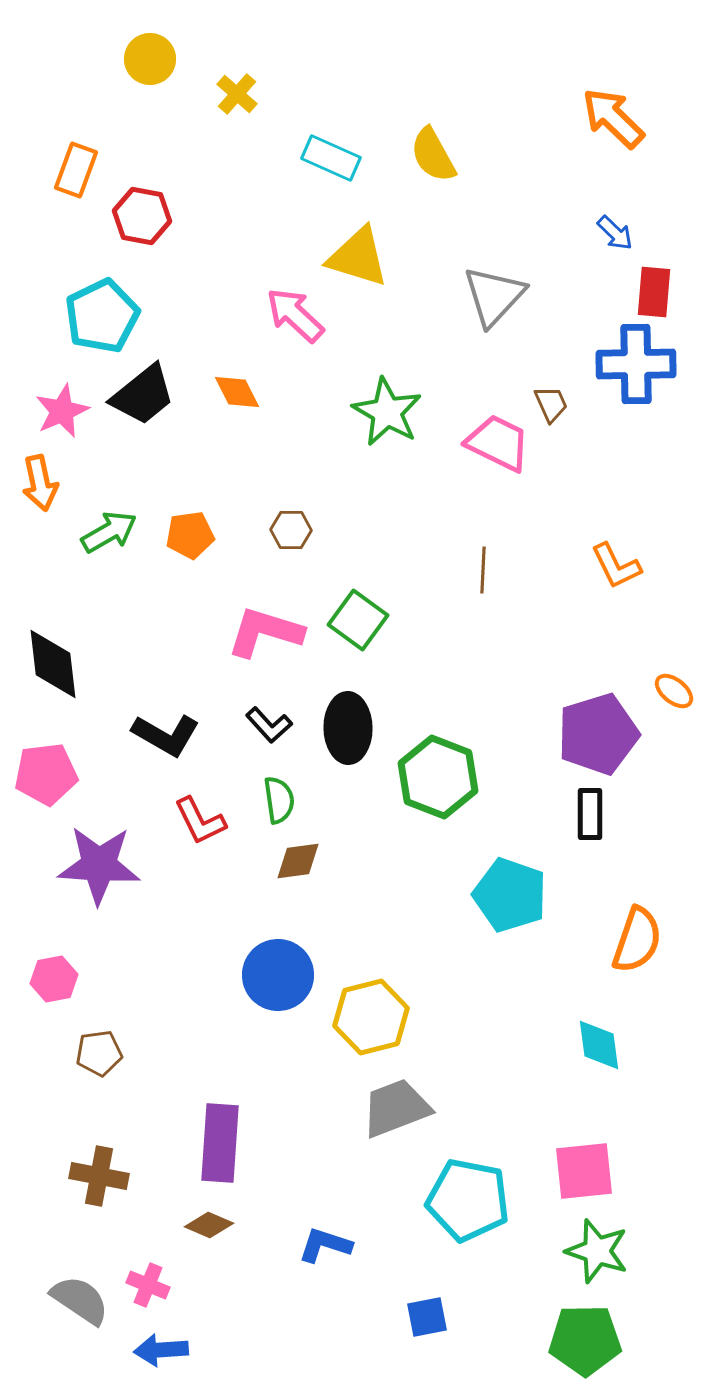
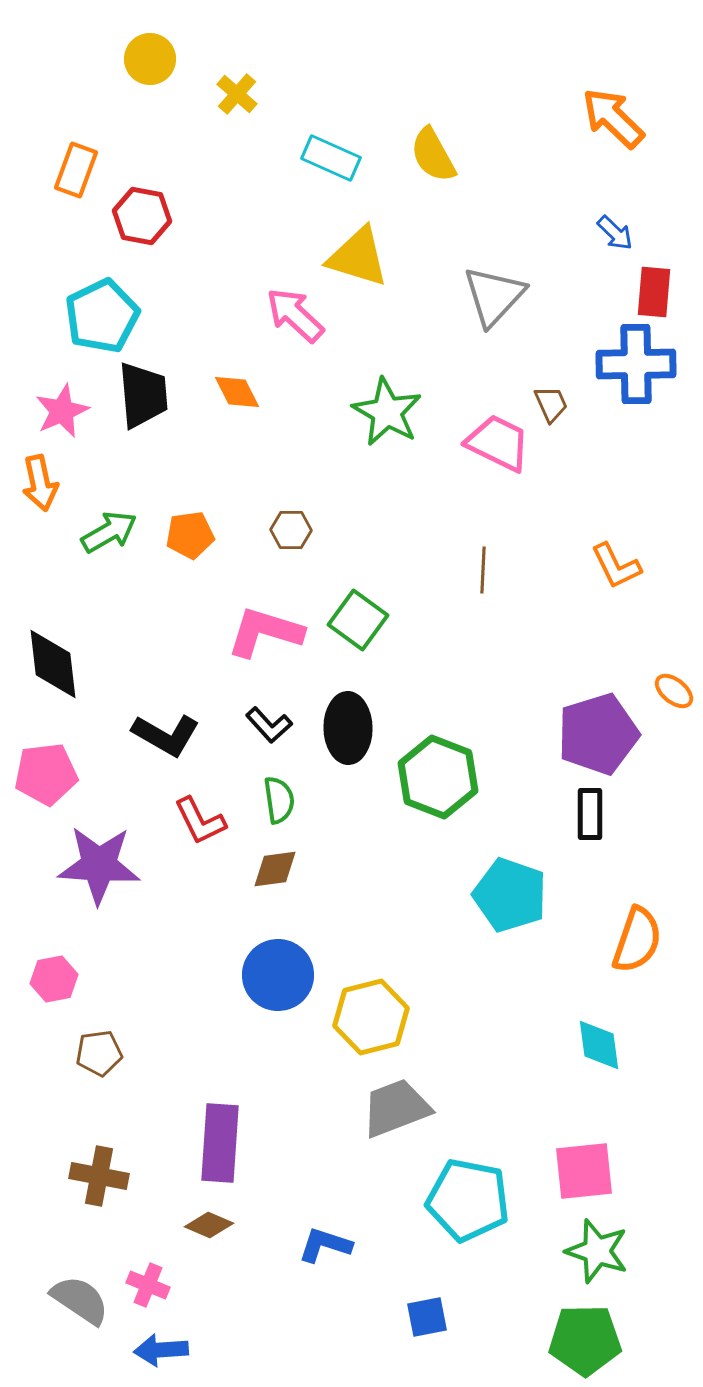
black trapezoid at (143, 395): rotated 56 degrees counterclockwise
brown diamond at (298, 861): moved 23 px left, 8 px down
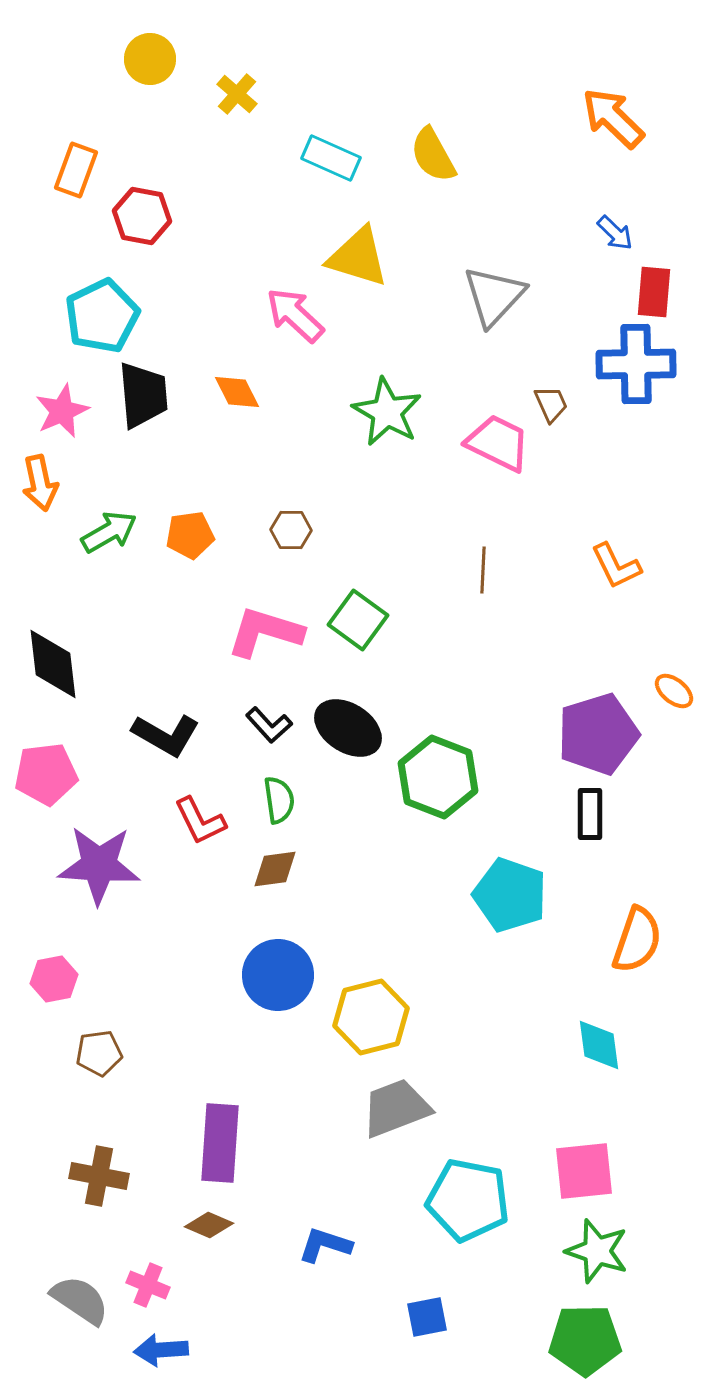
black ellipse at (348, 728): rotated 56 degrees counterclockwise
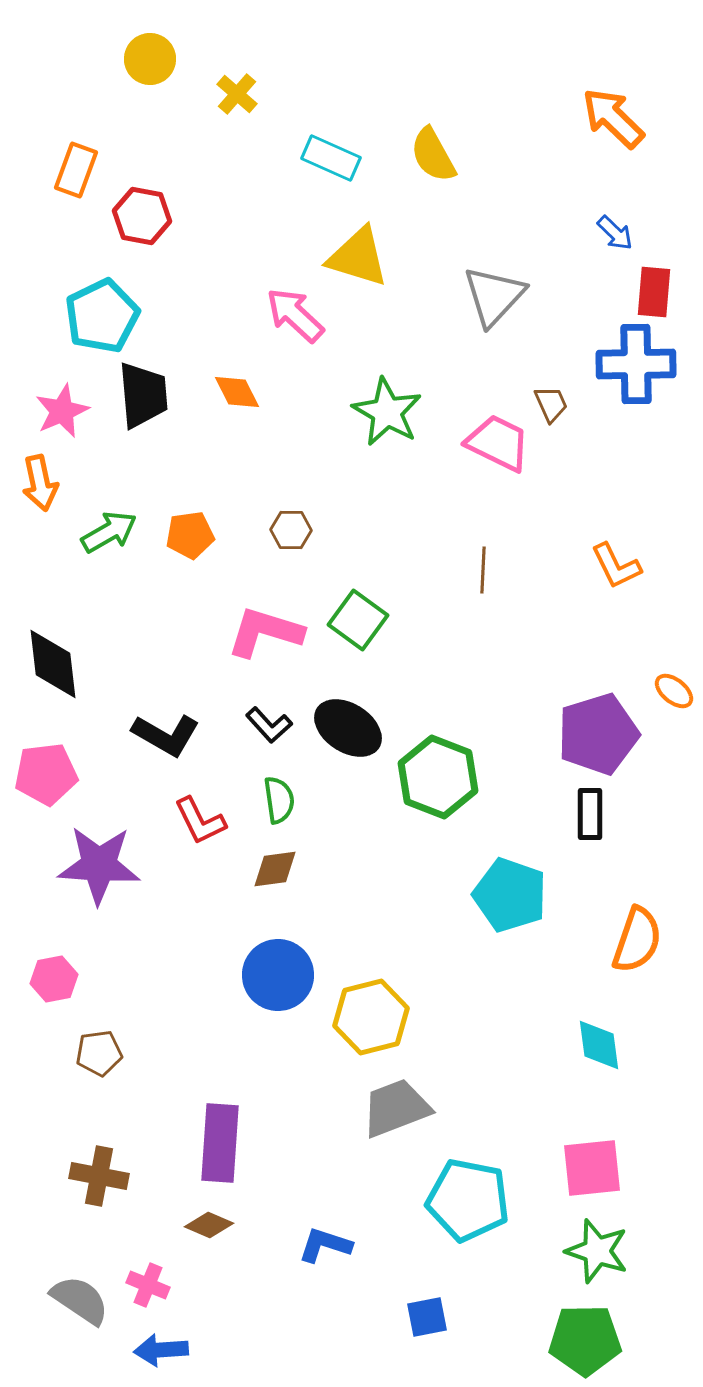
pink square at (584, 1171): moved 8 px right, 3 px up
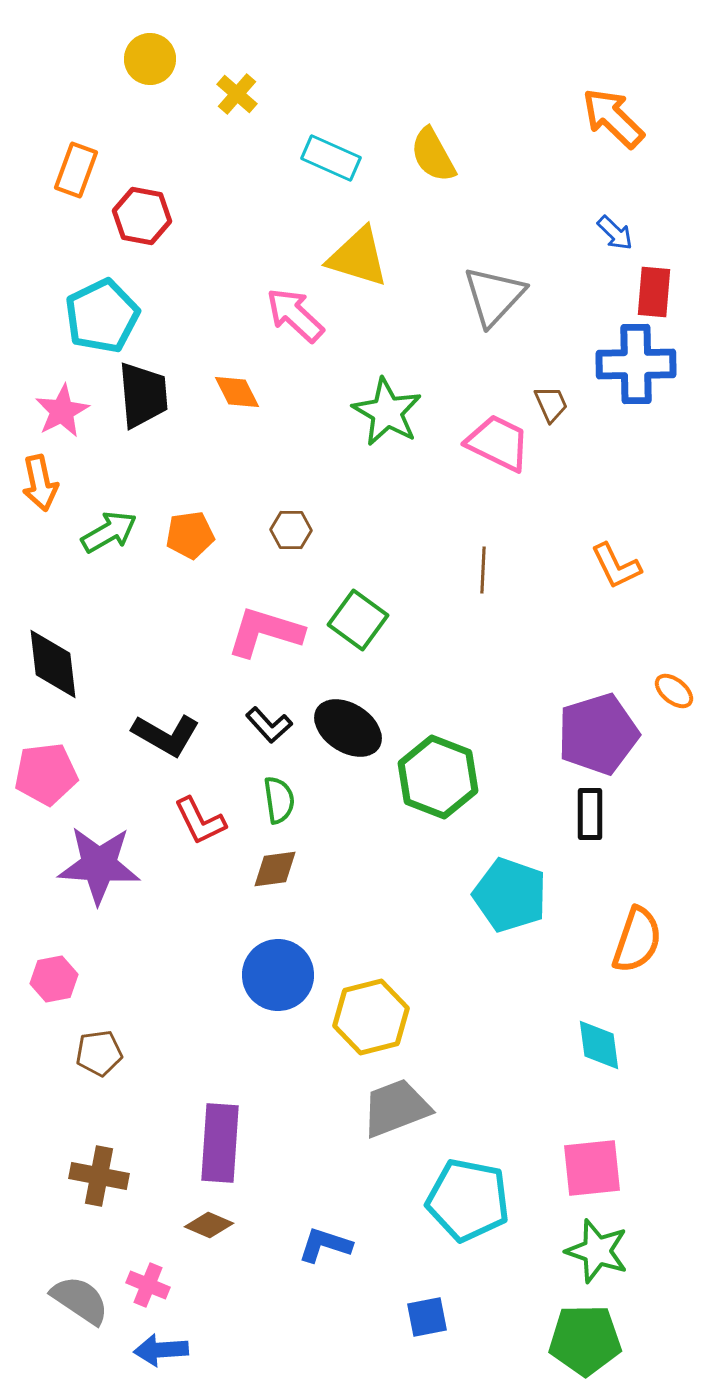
pink star at (62, 411): rotated 4 degrees counterclockwise
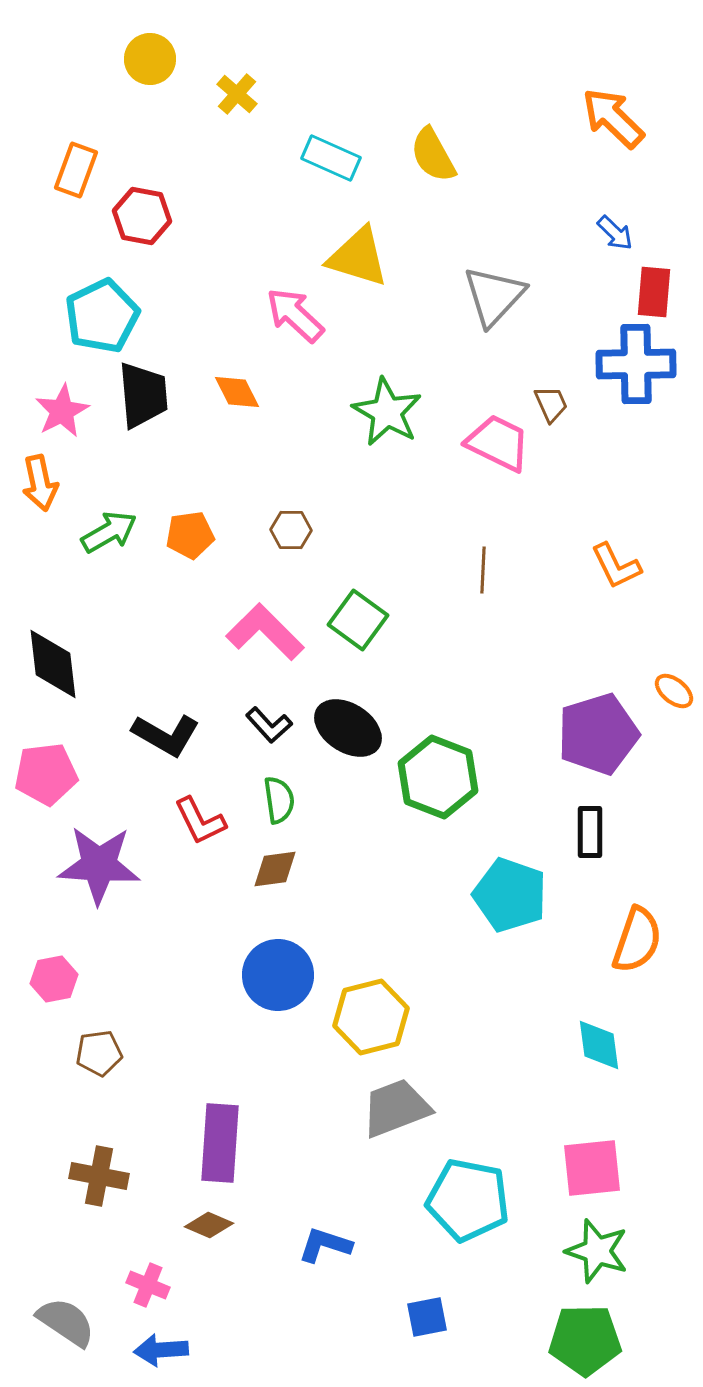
pink L-shape at (265, 632): rotated 28 degrees clockwise
black rectangle at (590, 814): moved 18 px down
gray semicircle at (80, 1300): moved 14 px left, 22 px down
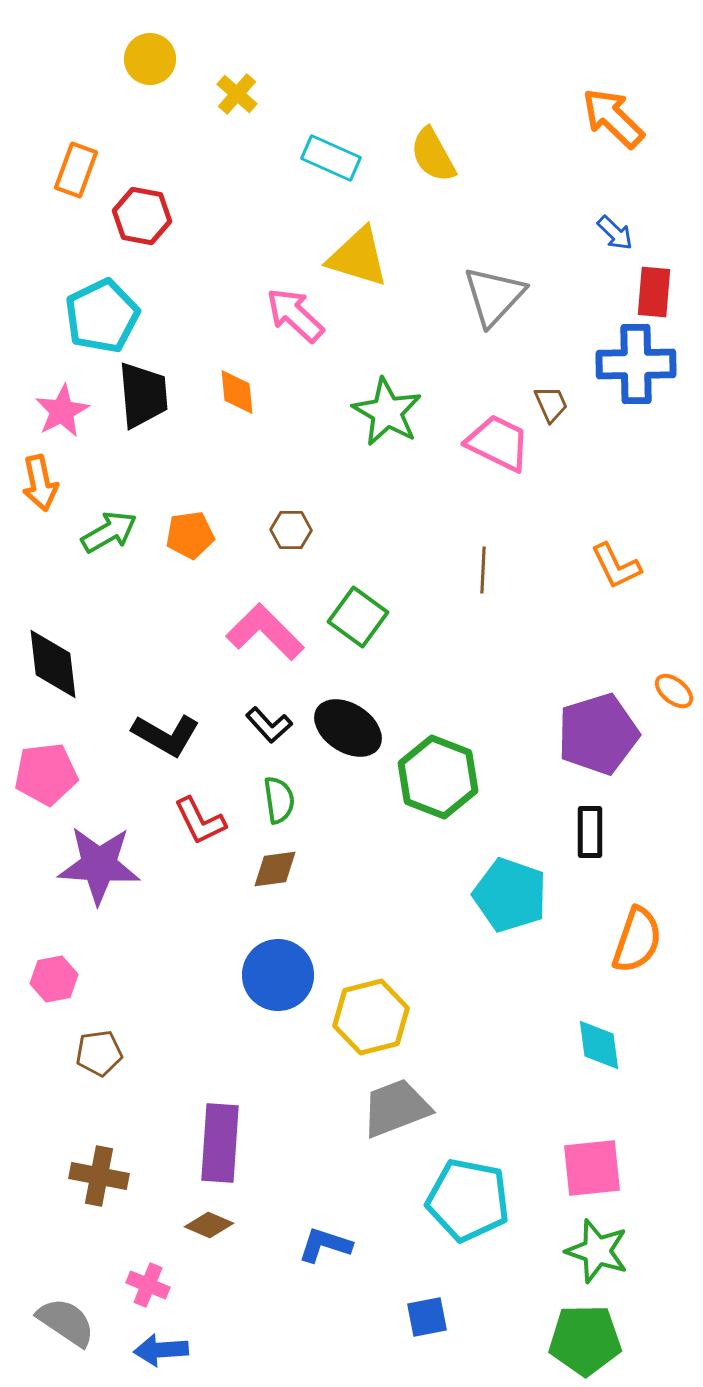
orange diamond at (237, 392): rotated 21 degrees clockwise
green square at (358, 620): moved 3 px up
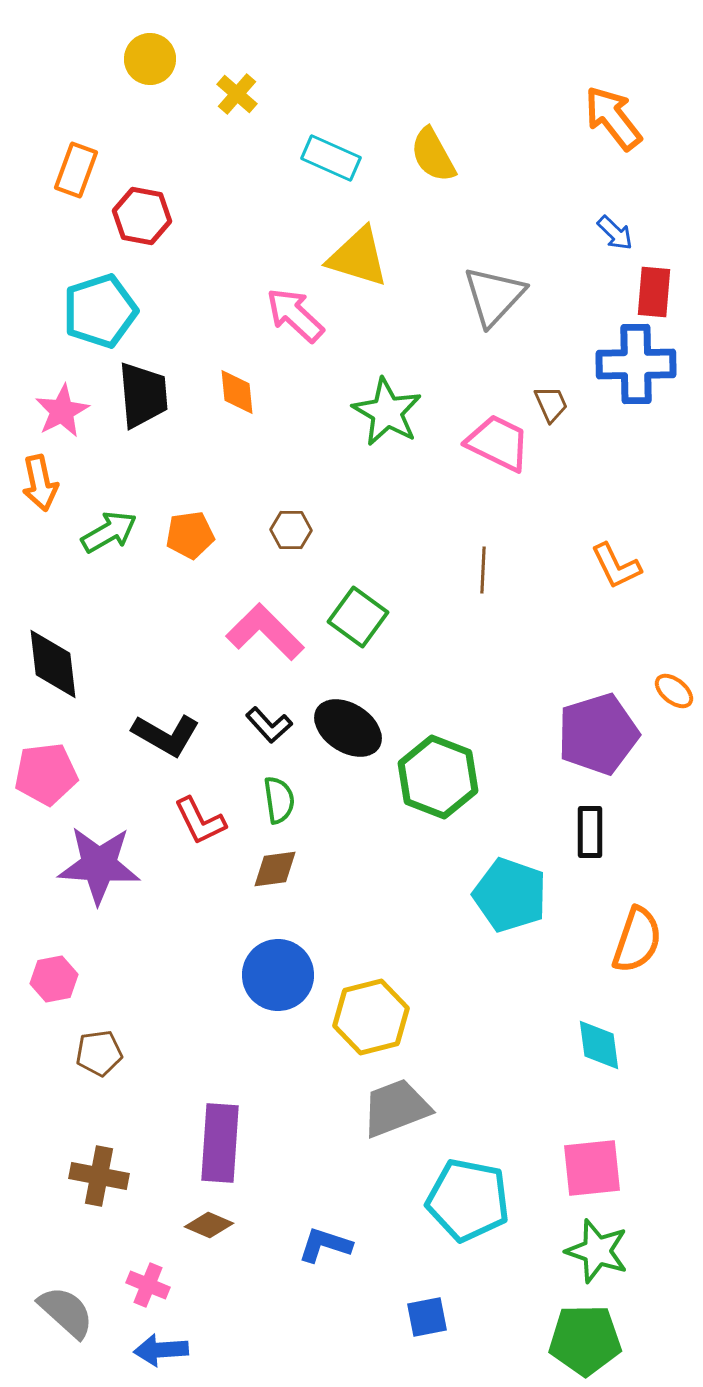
orange arrow at (613, 118): rotated 8 degrees clockwise
cyan pentagon at (102, 316): moved 2 px left, 5 px up; rotated 8 degrees clockwise
gray semicircle at (66, 1322): moved 10 px up; rotated 8 degrees clockwise
